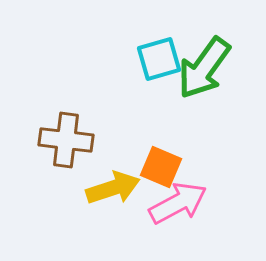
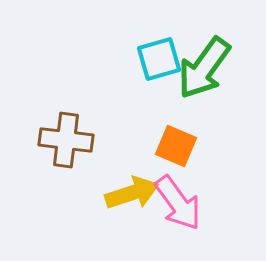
orange square: moved 15 px right, 21 px up
yellow arrow: moved 19 px right, 5 px down
pink arrow: rotated 82 degrees clockwise
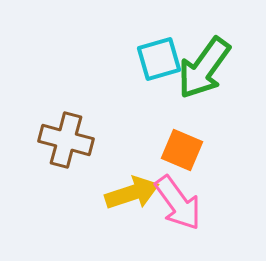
brown cross: rotated 8 degrees clockwise
orange square: moved 6 px right, 4 px down
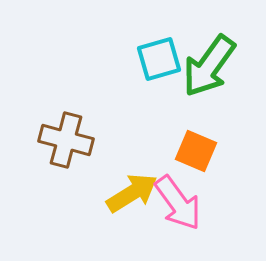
green arrow: moved 5 px right, 2 px up
orange square: moved 14 px right, 1 px down
yellow arrow: rotated 14 degrees counterclockwise
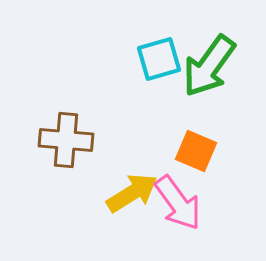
brown cross: rotated 10 degrees counterclockwise
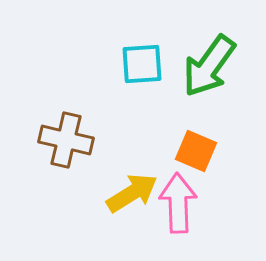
cyan square: moved 17 px left, 5 px down; rotated 12 degrees clockwise
brown cross: rotated 8 degrees clockwise
pink arrow: rotated 146 degrees counterclockwise
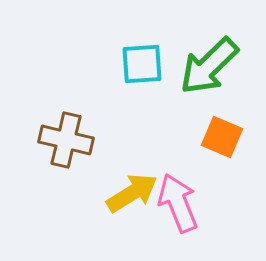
green arrow: rotated 10 degrees clockwise
orange square: moved 26 px right, 14 px up
pink arrow: rotated 20 degrees counterclockwise
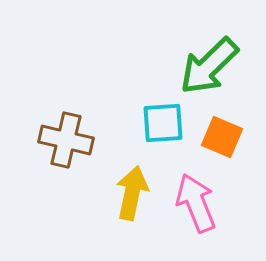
cyan square: moved 21 px right, 59 px down
yellow arrow: rotated 46 degrees counterclockwise
pink arrow: moved 18 px right
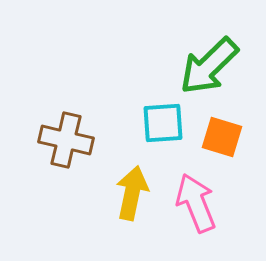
orange square: rotated 6 degrees counterclockwise
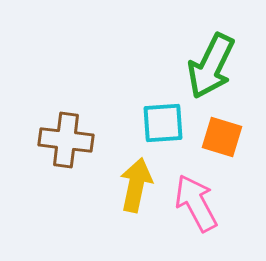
green arrow: moved 2 px right; rotated 20 degrees counterclockwise
brown cross: rotated 6 degrees counterclockwise
yellow arrow: moved 4 px right, 8 px up
pink arrow: rotated 6 degrees counterclockwise
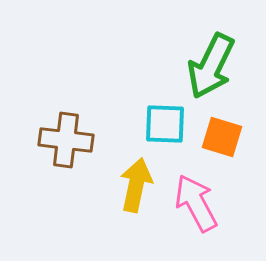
cyan square: moved 2 px right, 1 px down; rotated 6 degrees clockwise
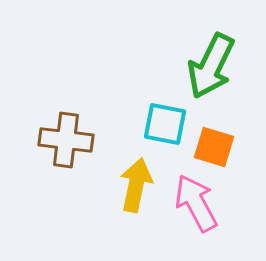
cyan square: rotated 9 degrees clockwise
orange square: moved 8 px left, 10 px down
